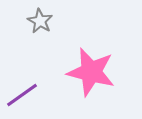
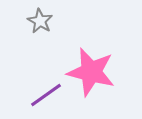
purple line: moved 24 px right
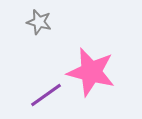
gray star: moved 1 px left, 1 px down; rotated 15 degrees counterclockwise
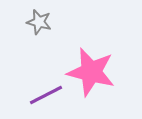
purple line: rotated 8 degrees clockwise
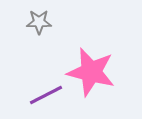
gray star: rotated 15 degrees counterclockwise
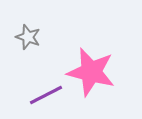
gray star: moved 11 px left, 15 px down; rotated 20 degrees clockwise
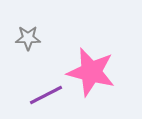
gray star: moved 1 px down; rotated 20 degrees counterclockwise
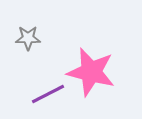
purple line: moved 2 px right, 1 px up
